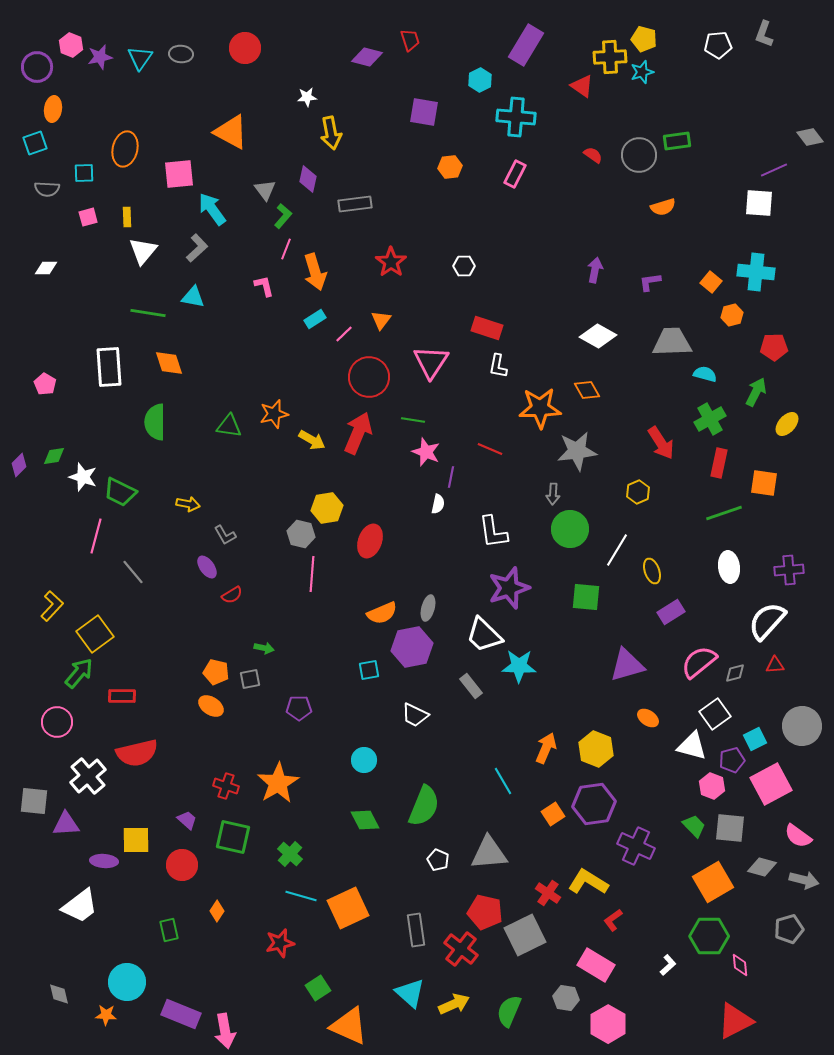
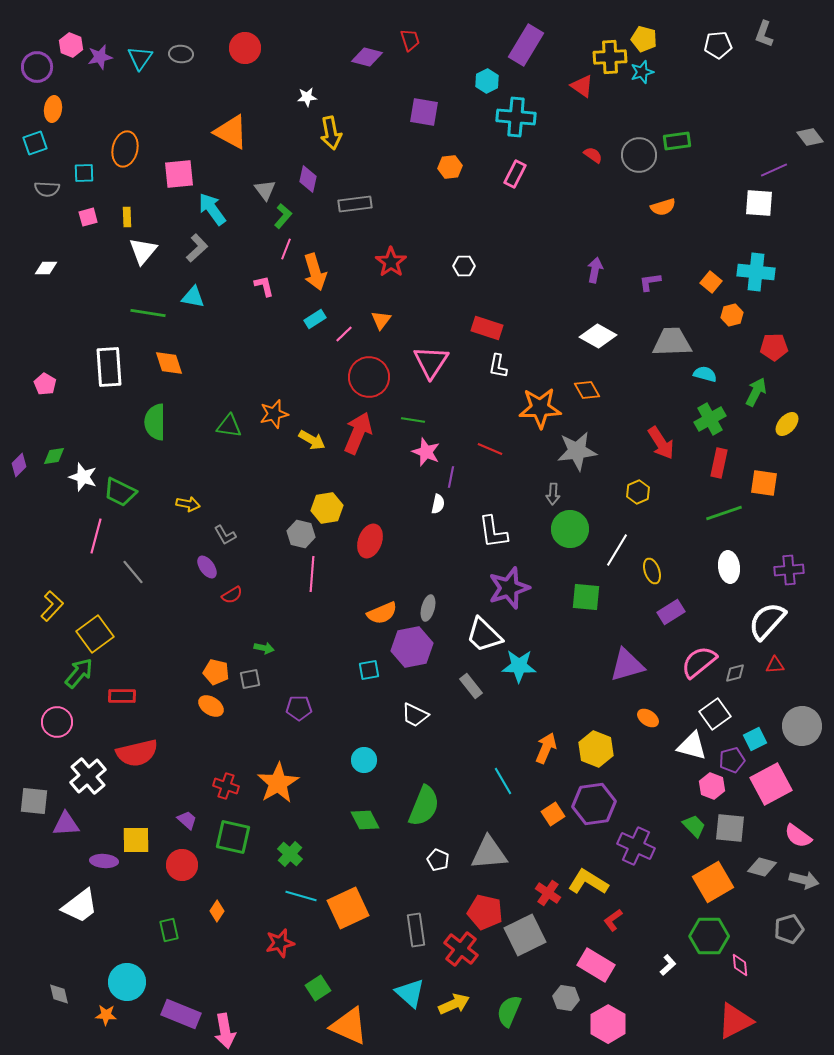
cyan hexagon at (480, 80): moved 7 px right, 1 px down
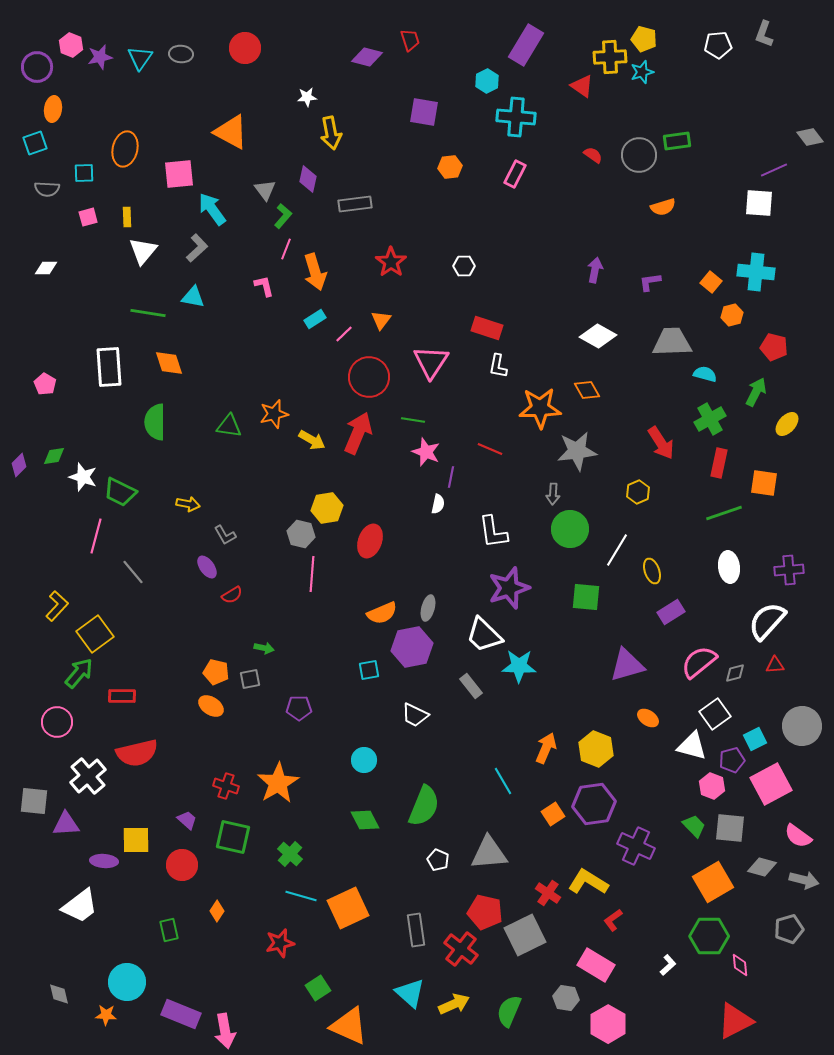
red pentagon at (774, 347): rotated 16 degrees clockwise
yellow L-shape at (52, 606): moved 5 px right
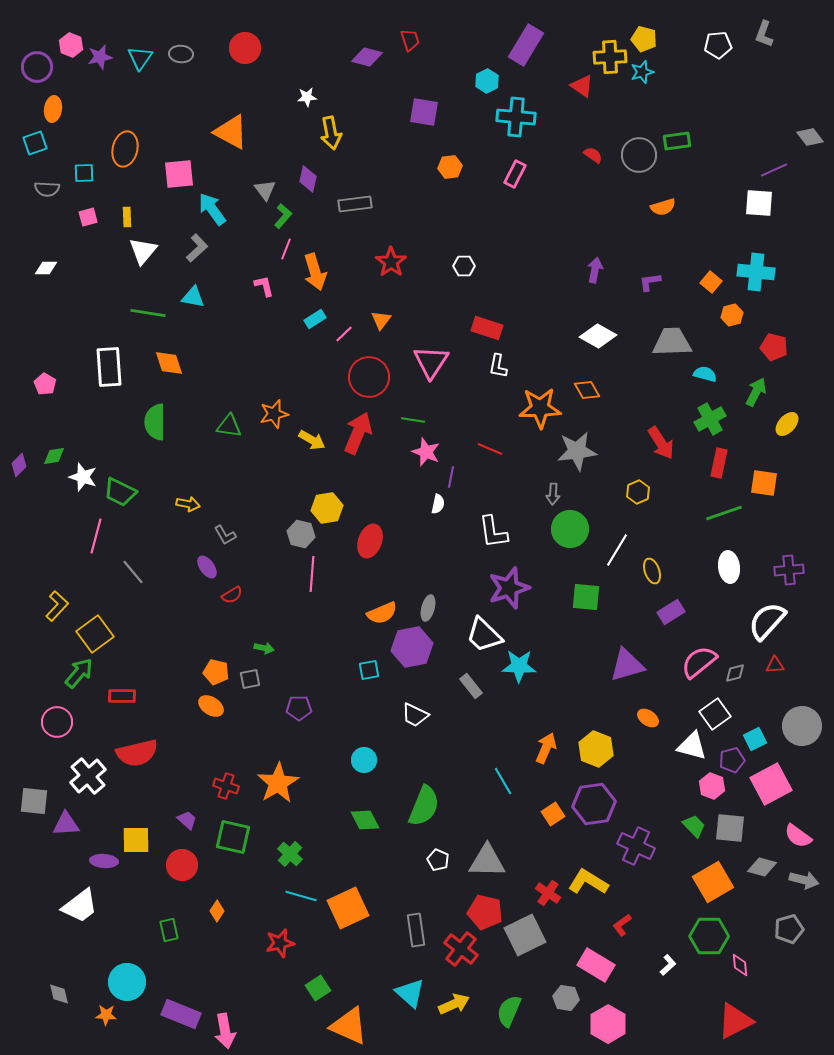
gray triangle at (489, 853): moved 2 px left, 8 px down; rotated 6 degrees clockwise
red L-shape at (613, 920): moved 9 px right, 5 px down
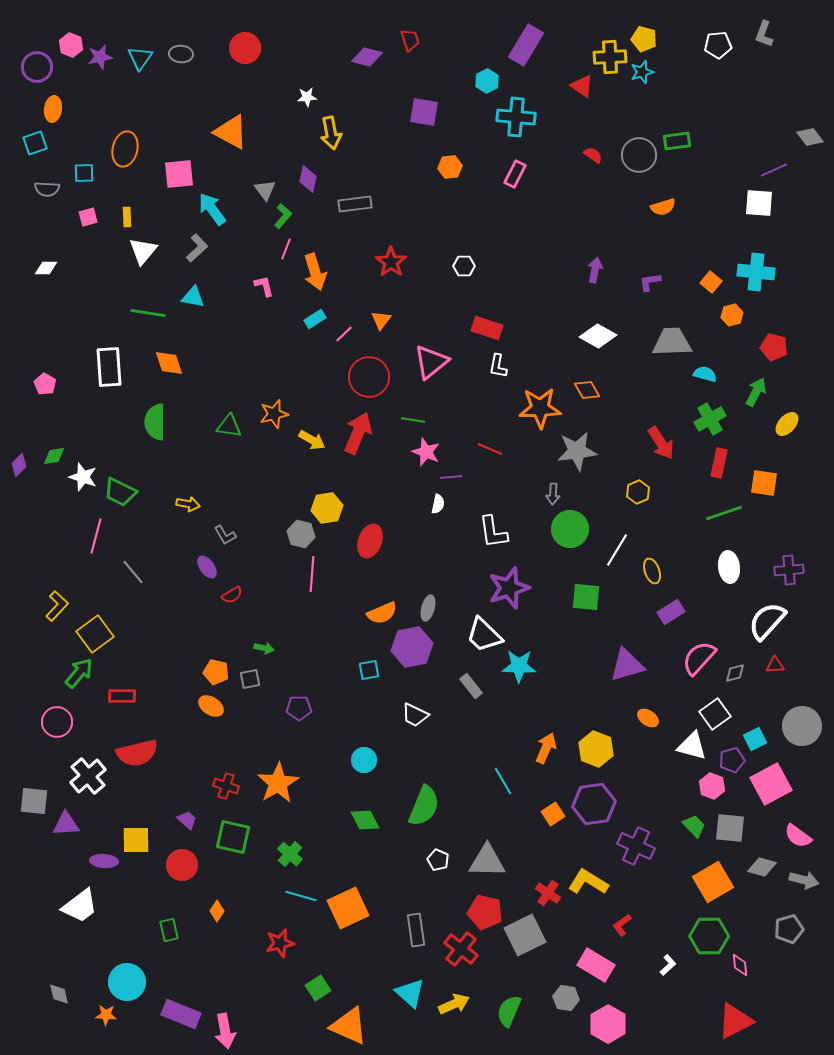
pink triangle at (431, 362): rotated 18 degrees clockwise
purple line at (451, 477): rotated 75 degrees clockwise
pink semicircle at (699, 662): moved 4 px up; rotated 9 degrees counterclockwise
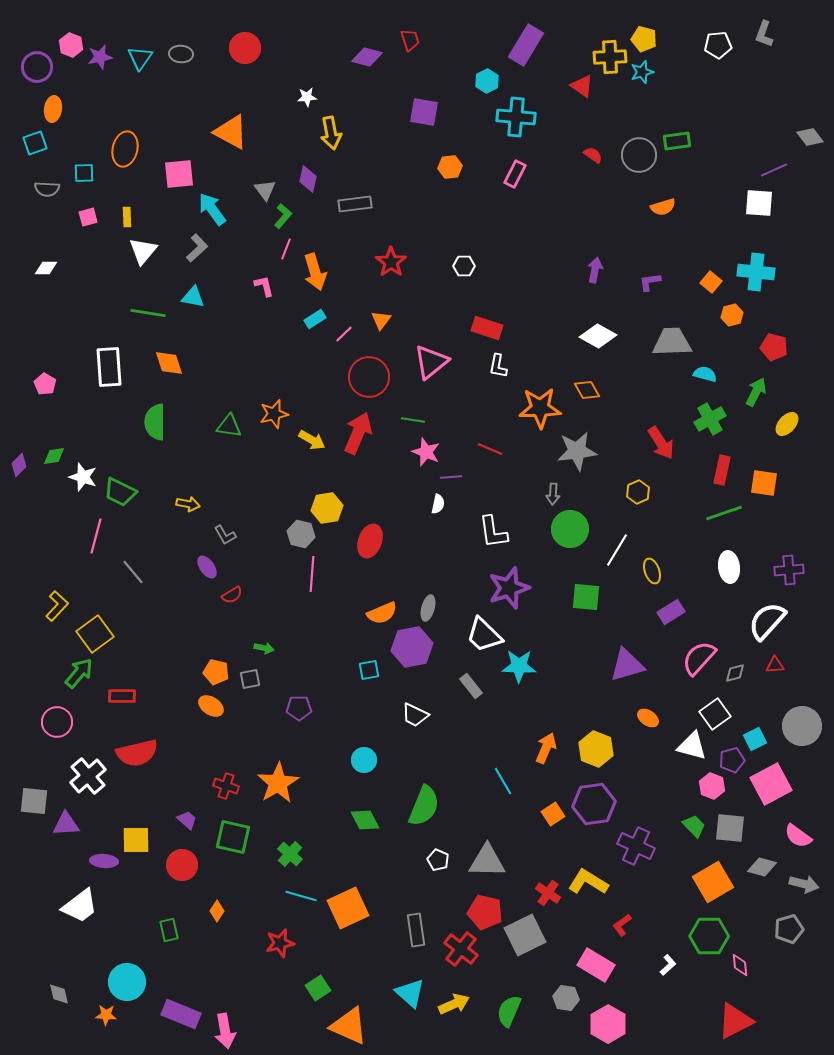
red rectangle at (719, 463): moved 3 px right, 7 px down
gray arrow at (804, 880): moved 4 px down
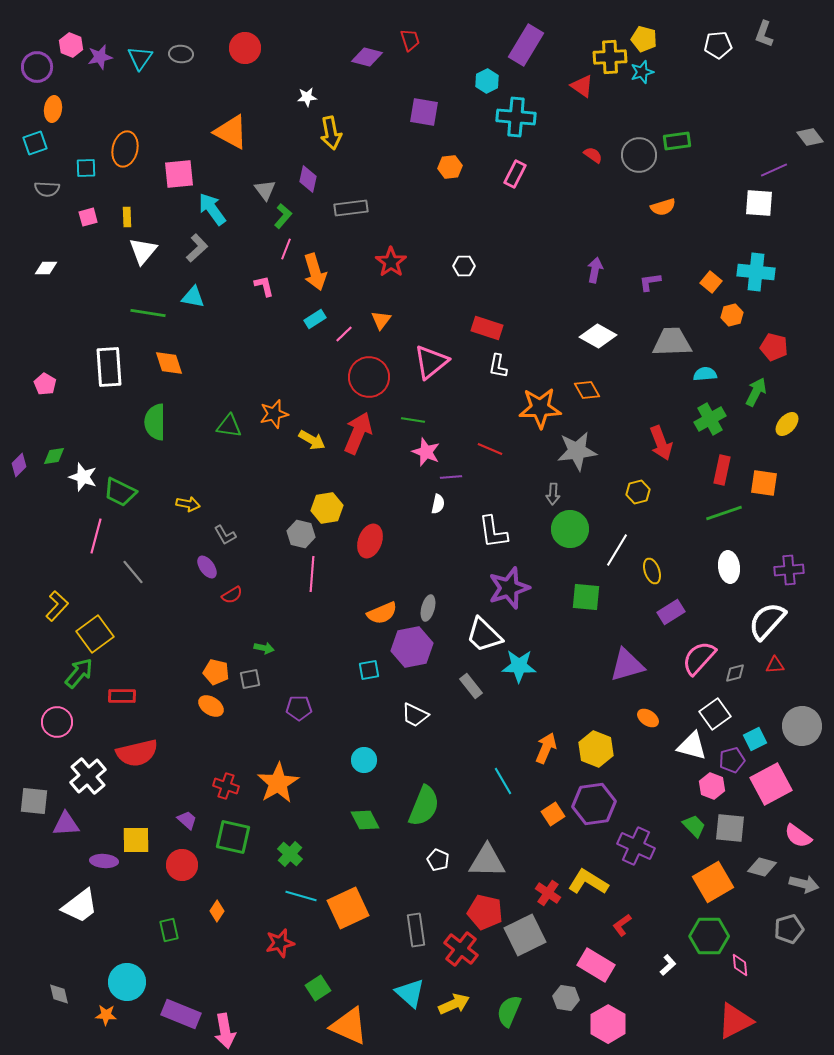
cyan square at (84, 173): moved 2 px right, 5 px up
gray rectangle at (355, 204): moved 4 px left, 4 px down
cyan semicircle at (705, 374): rotated 20 degrees counterclockwise
red arrow at (661, 443): rotated 12 degrees clockwise
yellow hexagon at (638, 492): rotated 10 degrees clockwise
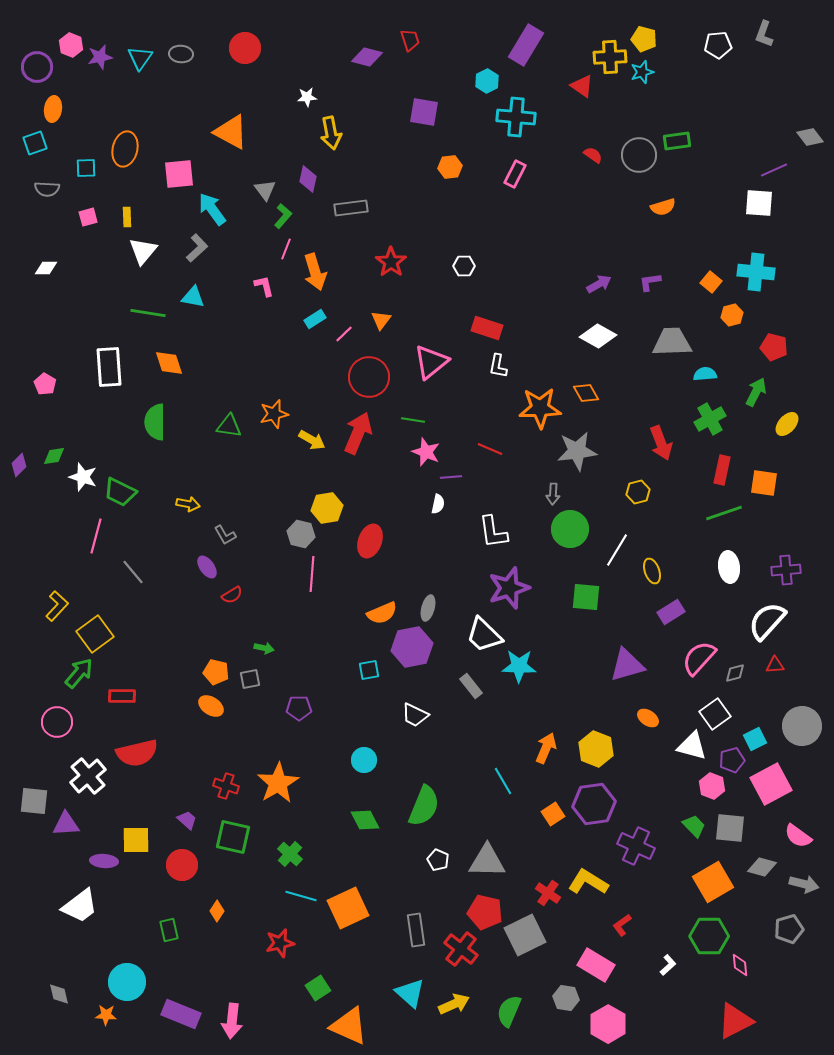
purple arrow at (595, 270): moved 4 px right, 14 px down; rotated 50 degrees clockwise
orange diamond at (587, 390): moved 1 px left, 3 px down
purple cross at (789, 570): moved 3 px left
pink arrow at (225, 1031): moved 7 px right, 10 px up; rotated 16 degrees clockwise
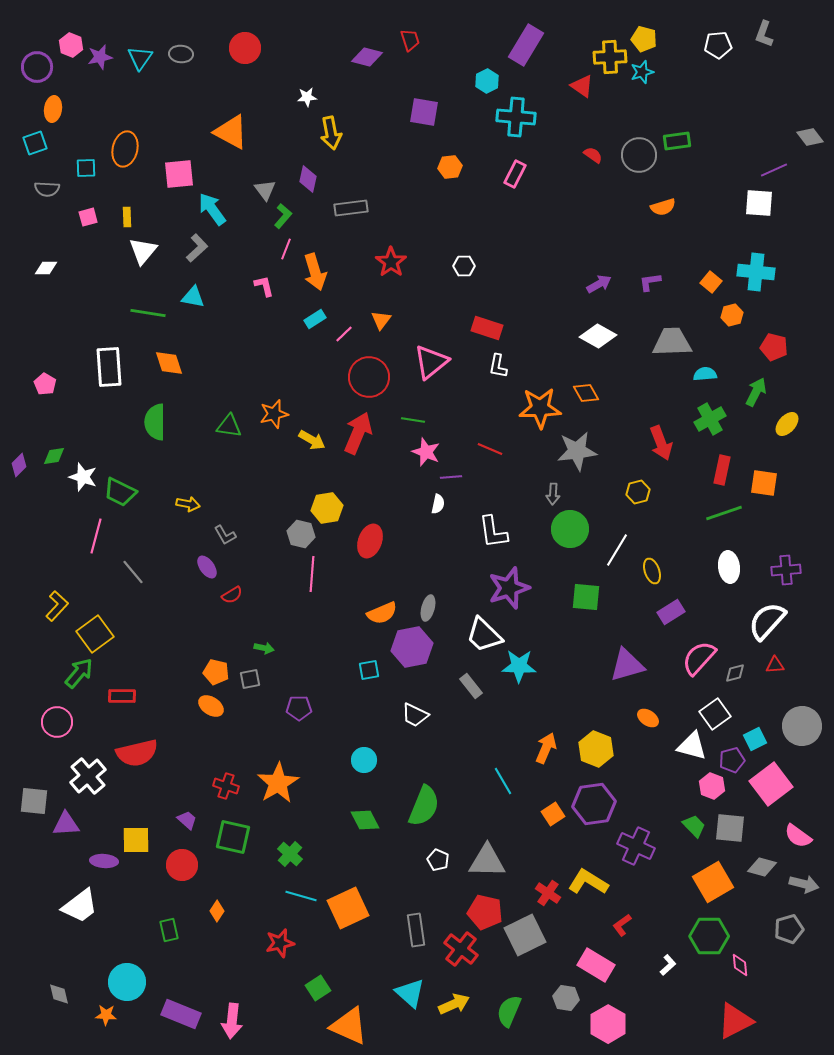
pink square at (771, 784): rotated 9 degrees counterclockwise
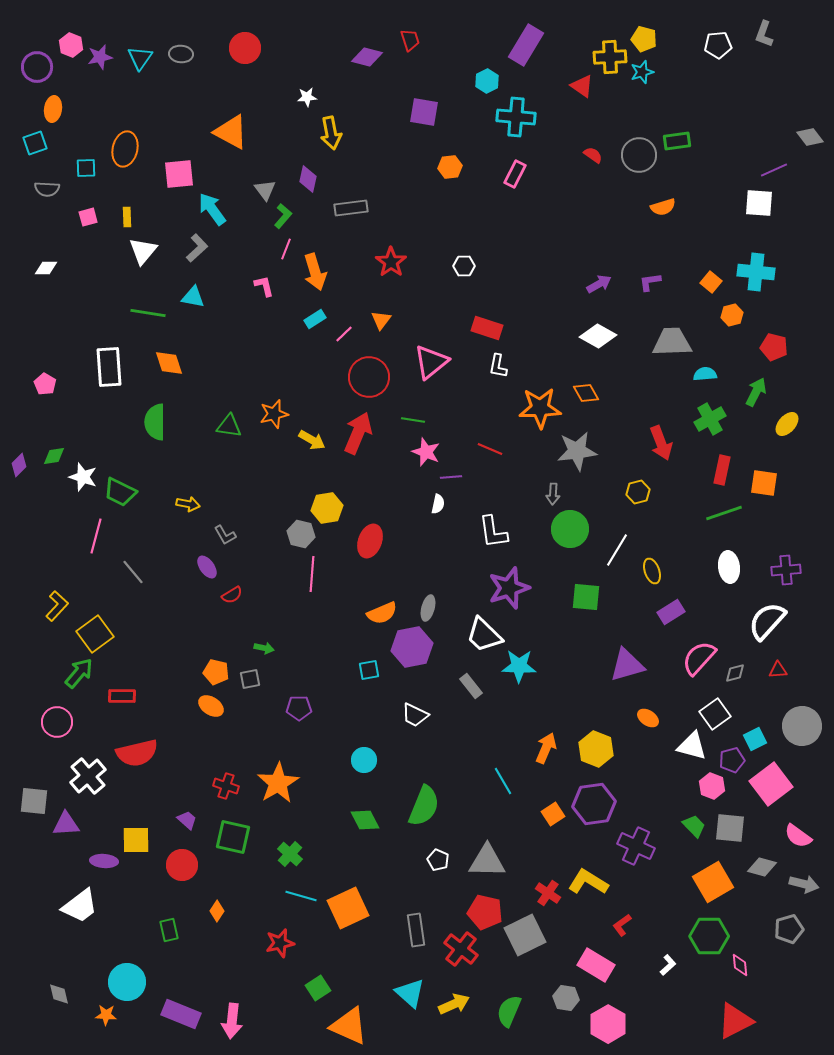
red triangle at (775, 665): moved 3 px right, 5 px down
